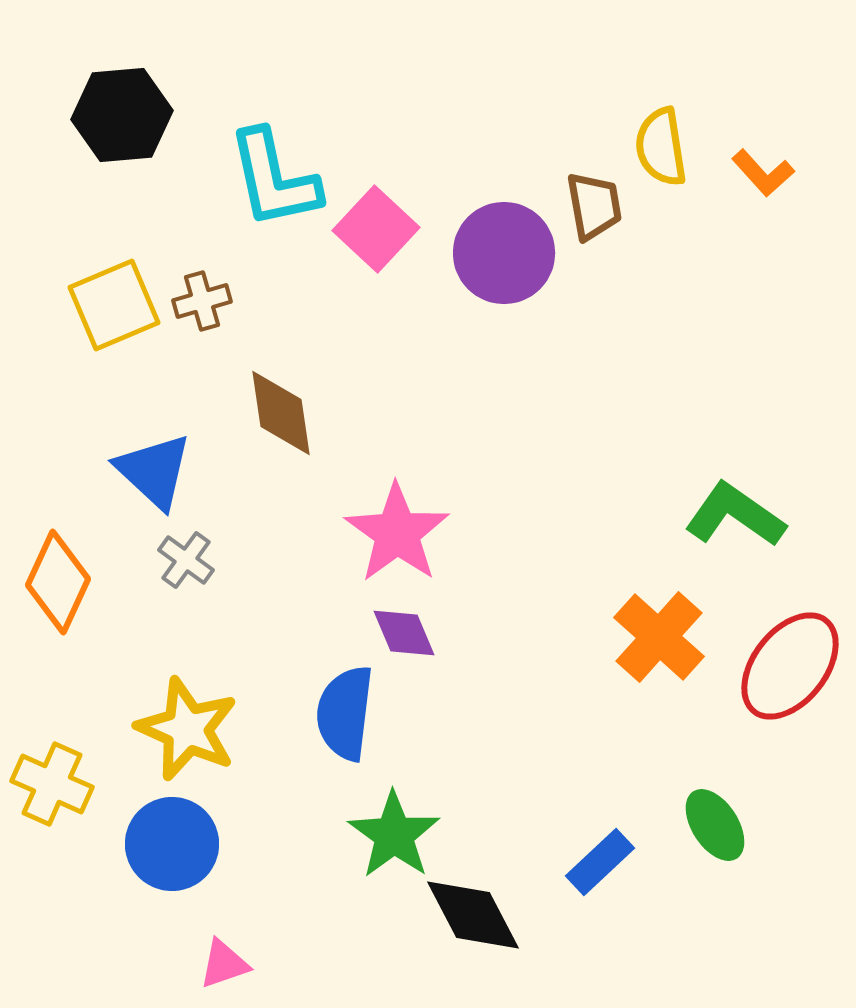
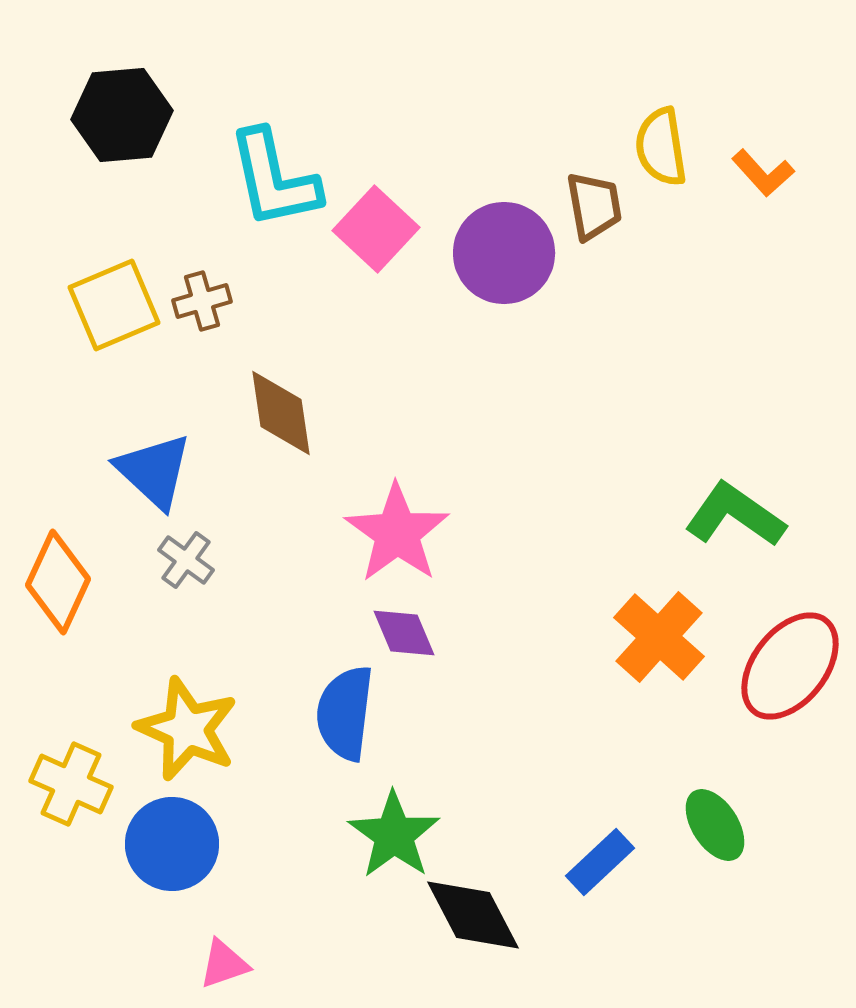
yellow cross: moved 19 px right
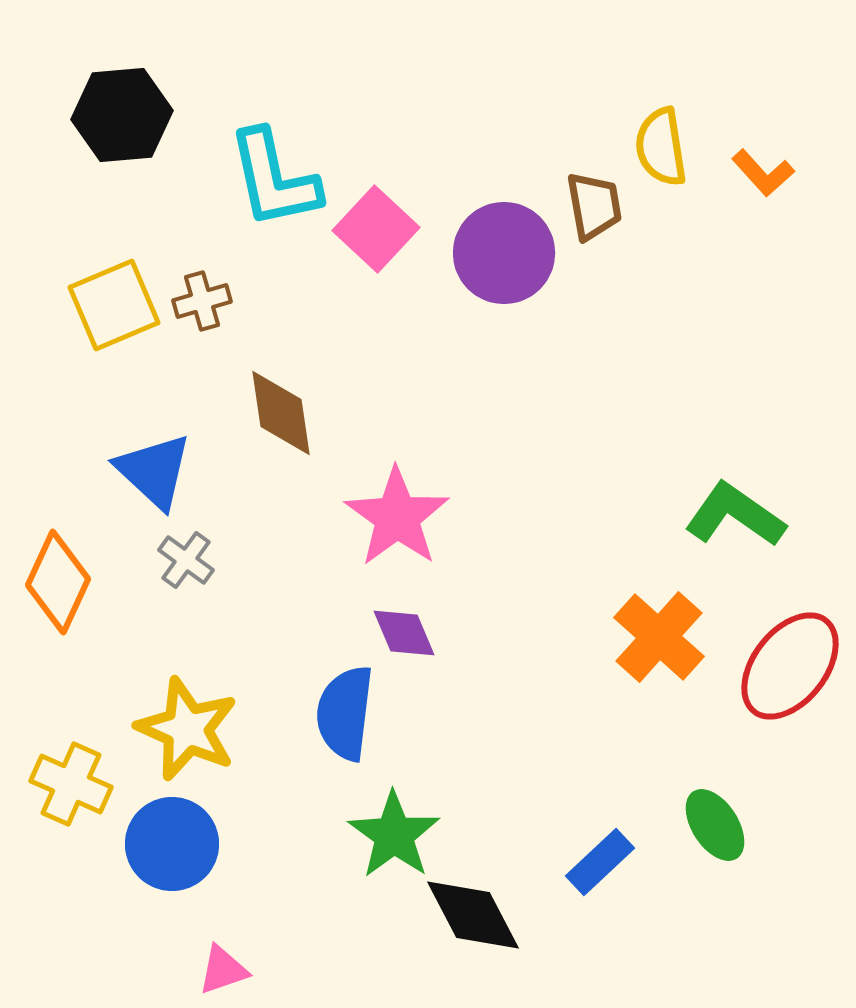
pink star: moved 16 px up
pink triangle: moved 1 px left, 6 px down
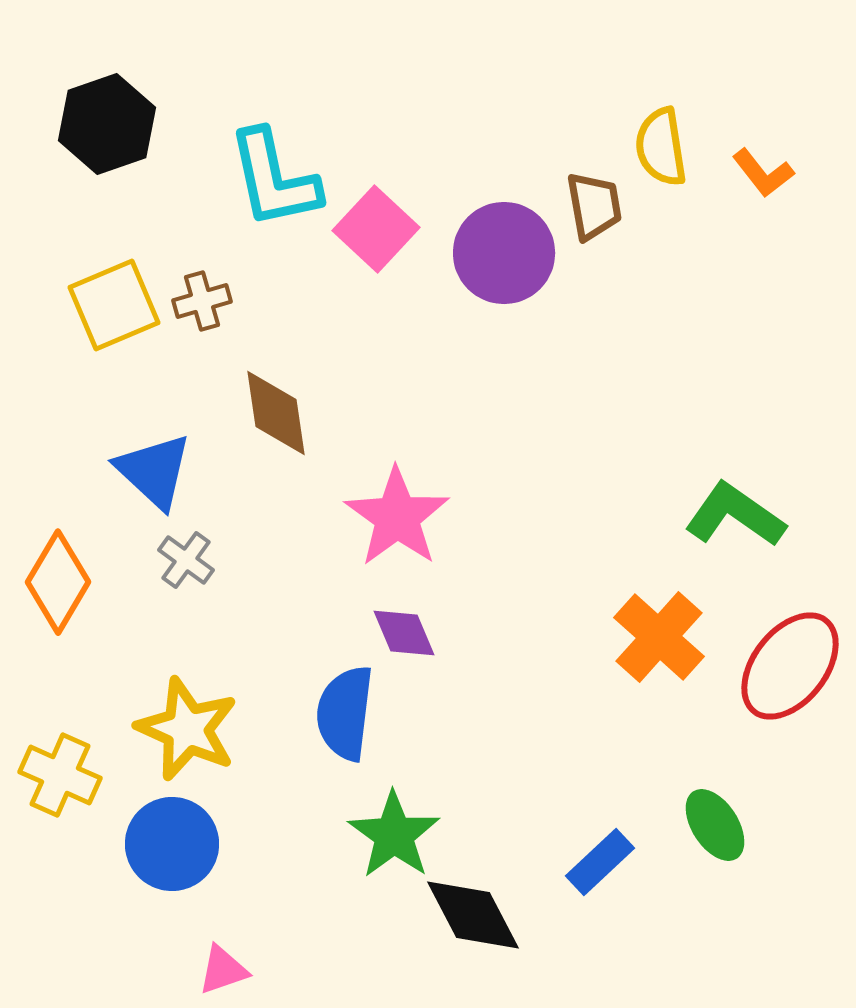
black hexagon: moved 15 px left, 9 px down; rotated 14 degrees counterclockwise
orange L-shape: rotated 4 degrees clockwise
brown diamond: moved 5 px left
orange diamond: rotated 6 degrees clockwise
yellow cross: moved 11 px left, 9 px up
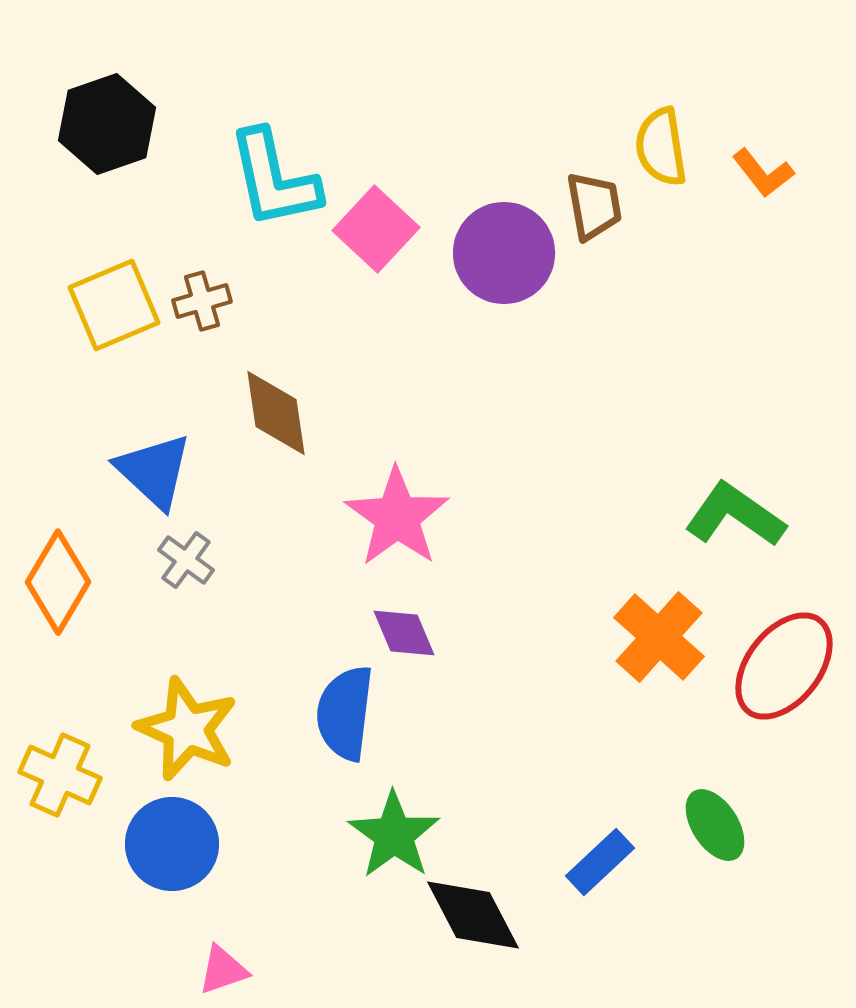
red ellipse: moved 6 px left
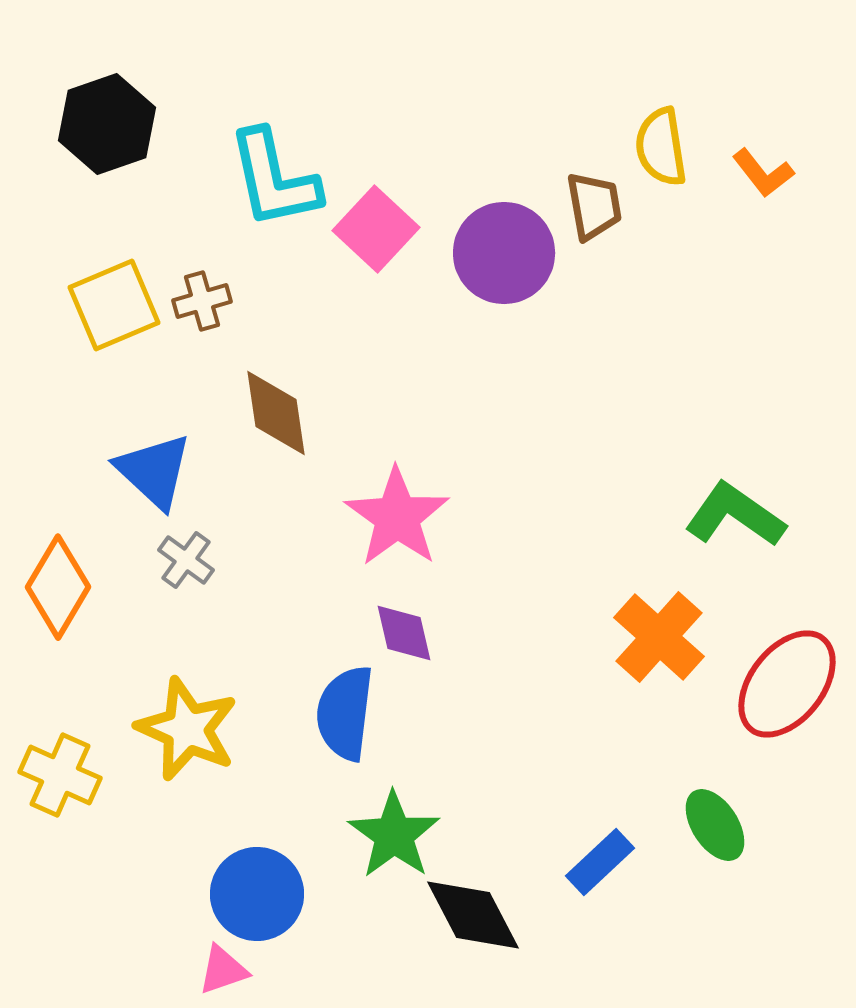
orange diamond: moved 5 px down
purple diamond: rotated 10 degrees clockwise
red ellipse: moved 3 px right, 18 px down
blue circle: moved 85 px right, 50 px down
